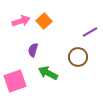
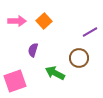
pink arrow: moved 4 px left; rotated 18 degrees clockwise
brown circle: moved 1 px right, 1 px down
green arrow: moved 7 px right
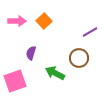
purple semicircle: moved 2 px left, 3 px down
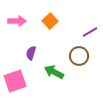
orange square: moved 6 px right
brown circle: moved 2 px up
green arrow: moved 1 px left, 1 px up
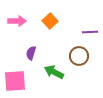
purple line: rotated 28 degrees clockwise
pink square: rotated 15 degrees clockwise
